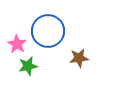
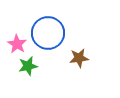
blue circle: moved 2 px down
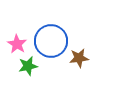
blue circle: moved 3 px right, 8 px down
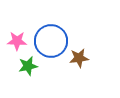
pink star: moved 3 px up; rotated 30 degrees counterclockwise
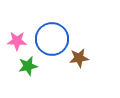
blue circle: moved 1 px right, 2 px up
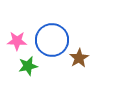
blue circle: moved 1 px down
brown star: rotated 24 degrees counterclockwise
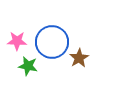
blue circle: moved 2 px down
green star: rotated 24 degrees clockwise
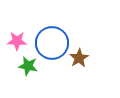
blue circle: moved 1 px down
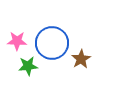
brown star: moved 2 px right, 1 px down
green star: rotated 18 degrees counterclockwise
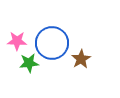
green star: moved 1 px right, 3 px up
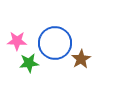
blue circle: moved 3 px right
